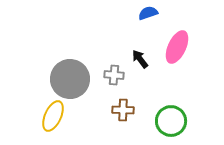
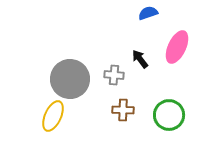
green circle: moved 2 px left, 6 px up
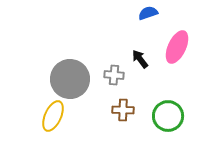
green circle: moved 1 px left, 1 px down
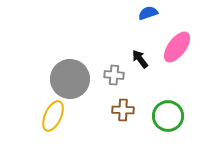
pink ellipse: rotated 12 degrees clockwise
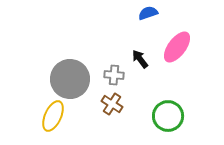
brown cross: moved 11 px left, 6 px up; rotated 30 degrees clockwise
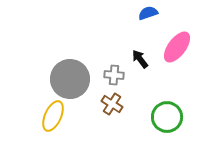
green circle: moved 1 px left, 1 px down
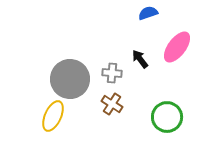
gray cross: moved 2 px left, 2 px up
